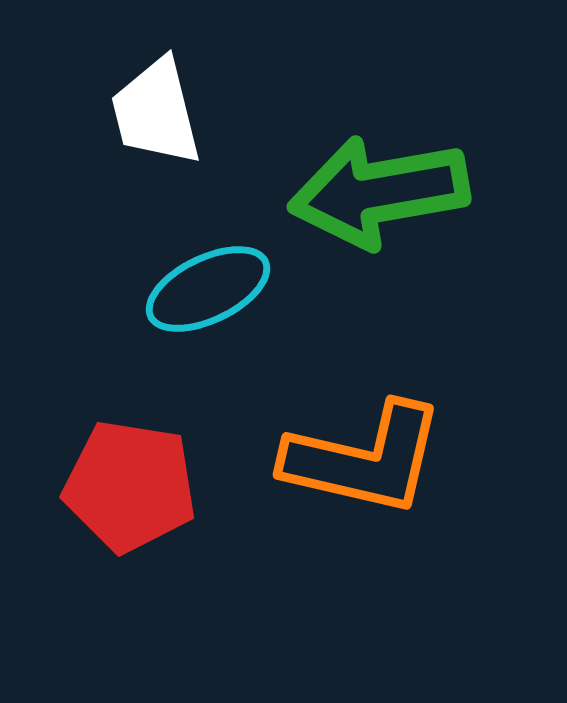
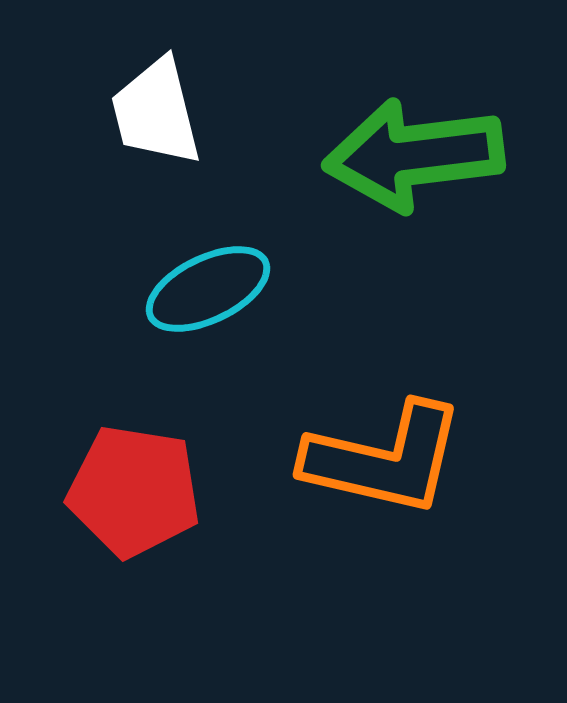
green arrow: moved 35 px right, 37 px up; rotated 3 degrees clockwise
orange L-shape: moved 20 px right
red pentagon: moved 4 px right, 5 px down
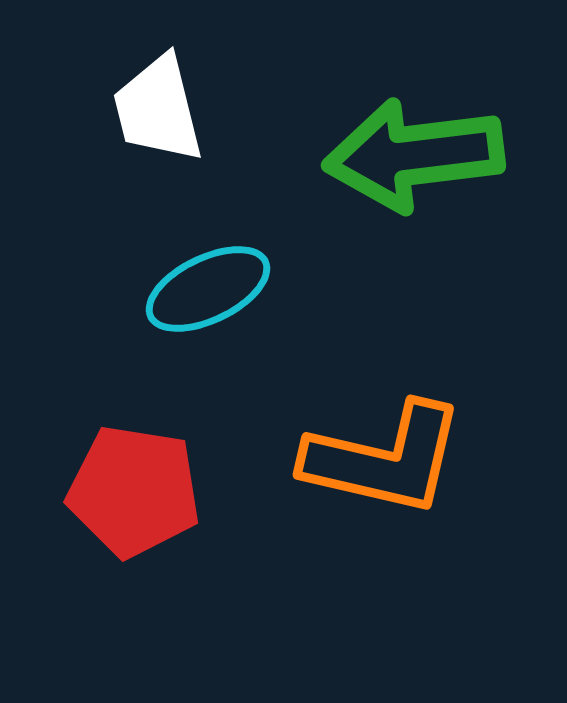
white trapezoid: moved 2 px right, 3 px up
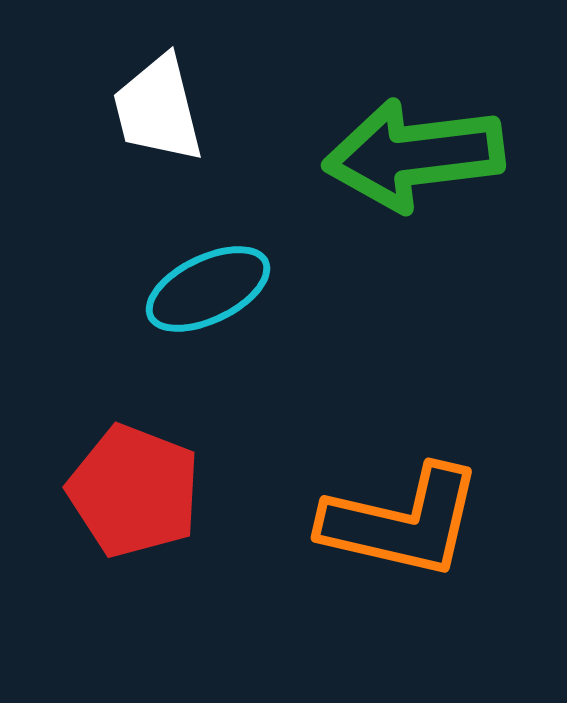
orange L-shape: moved 18 px right, 63 px down
red pentagon: rotated 12 degrees clockwise
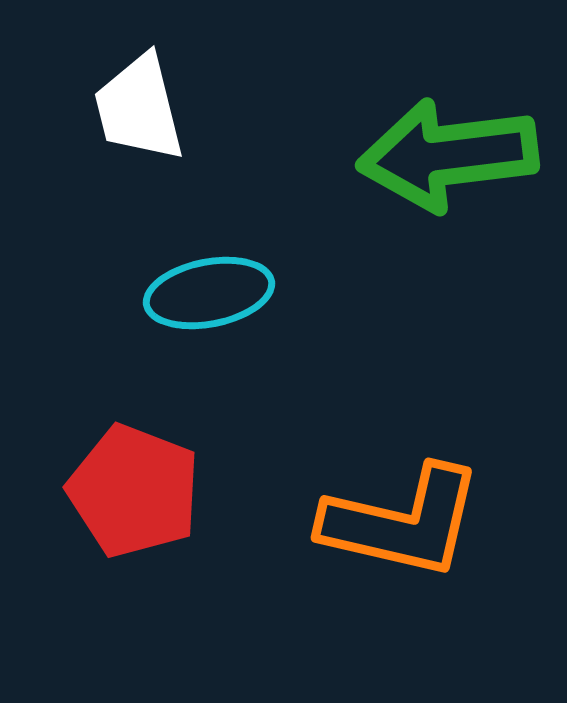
white trapezoid: moved 19 px left, 1 px up
green arrow: moved 34 px right
cyan ellipse: moved 1 px right, 4 px down; rotated 15 degrees clockwise
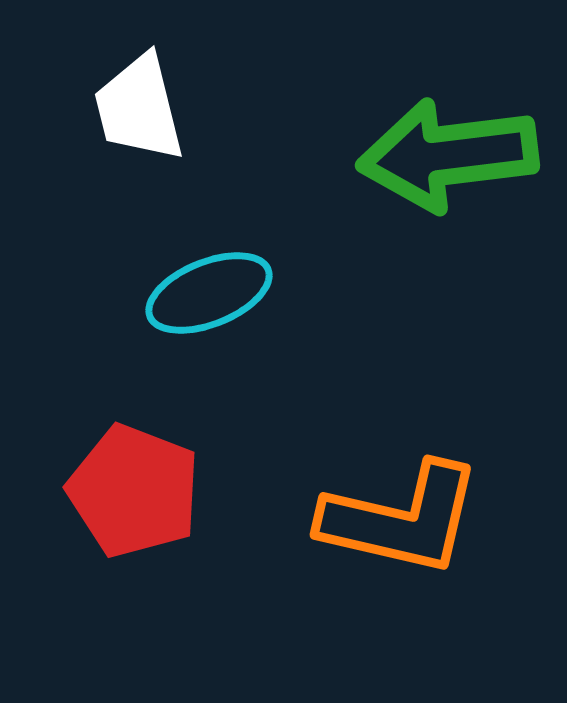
cyan ellipse: rotated 11 degrees counterclockwise
orange L-shape: moved 1 px left, 3 px up
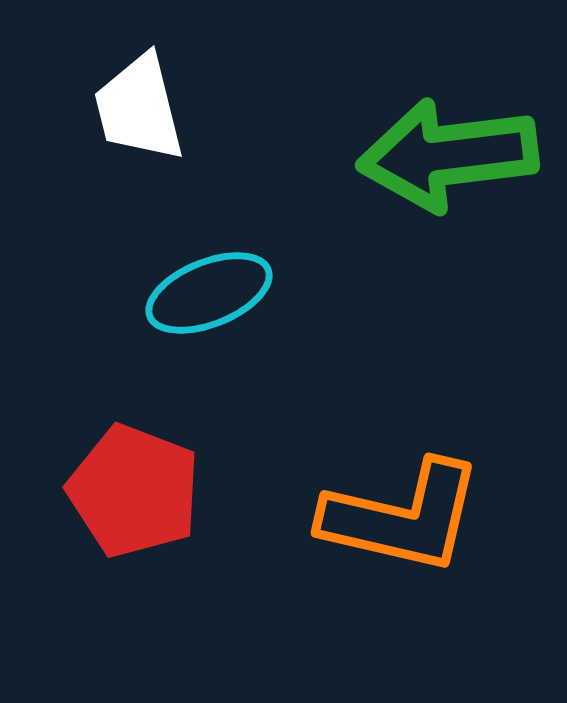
orange L-shape: moved 1 px right, 2 px up
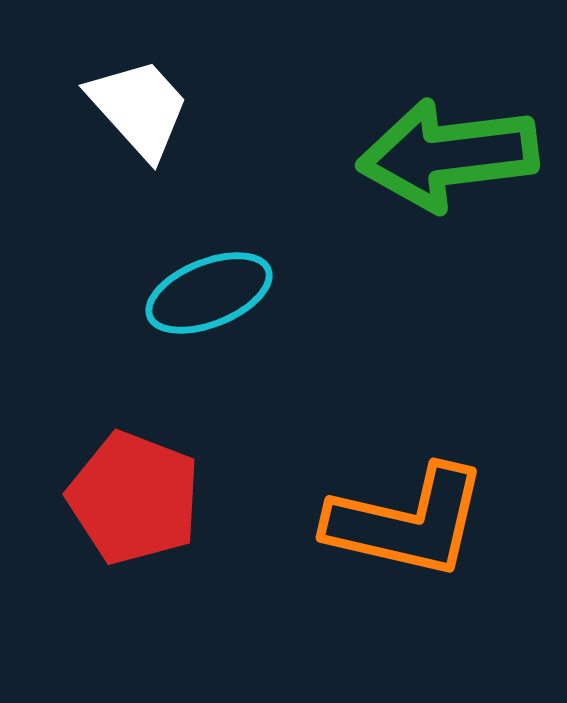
white trapezoid: rotated 152 degrees clockwise
red pentagon: moved 7 px down
orange L-shape: moved 5 px right, 5 px down
